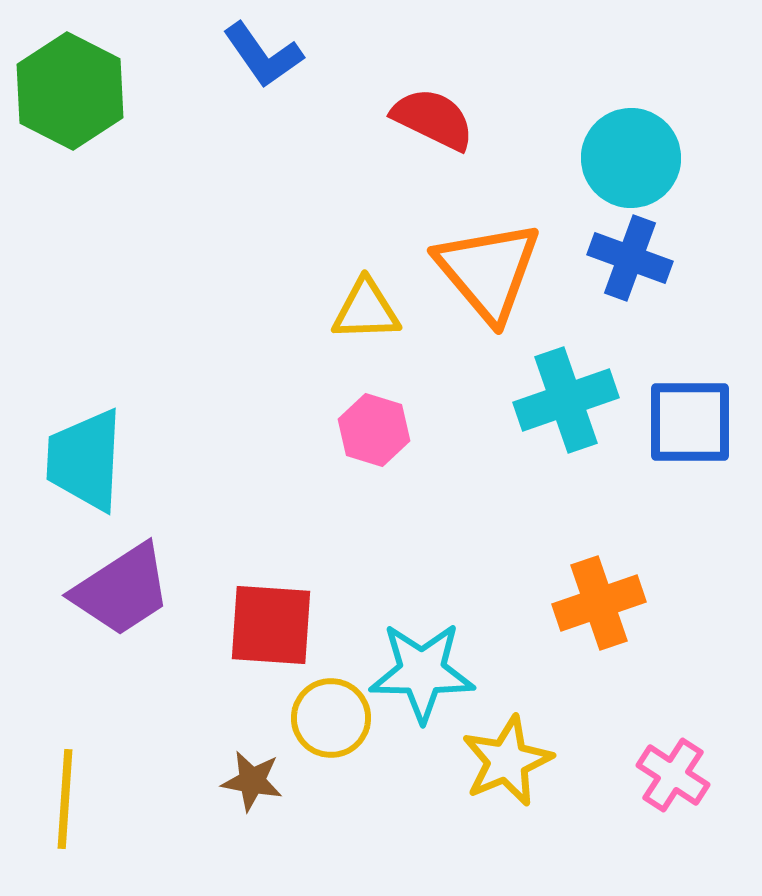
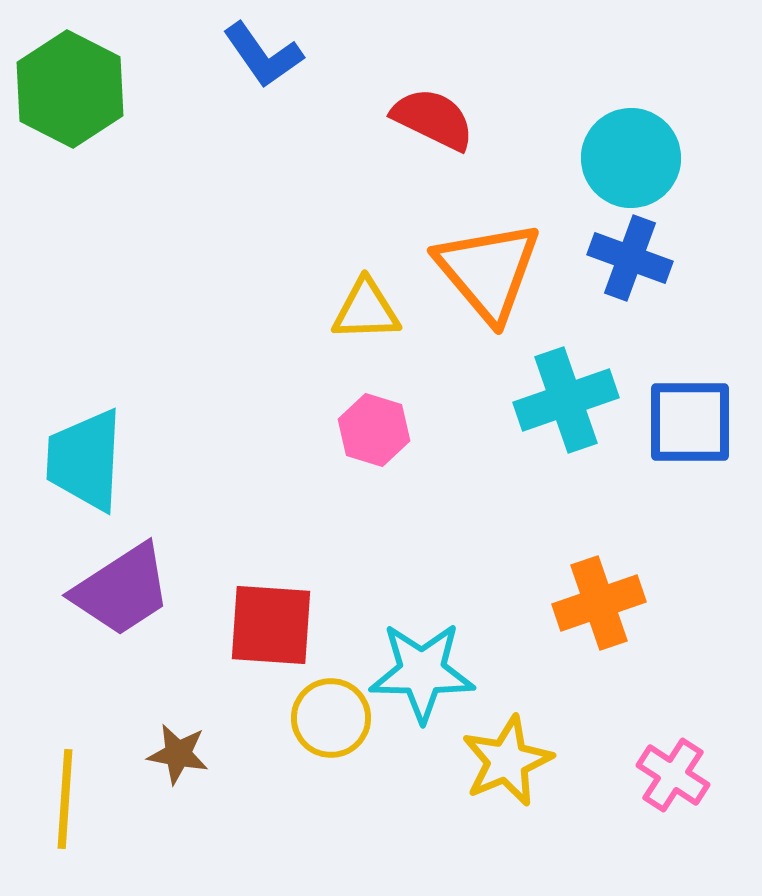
green hexagon: moved 2 px up
brown star: moved 74 px left, 27 px up
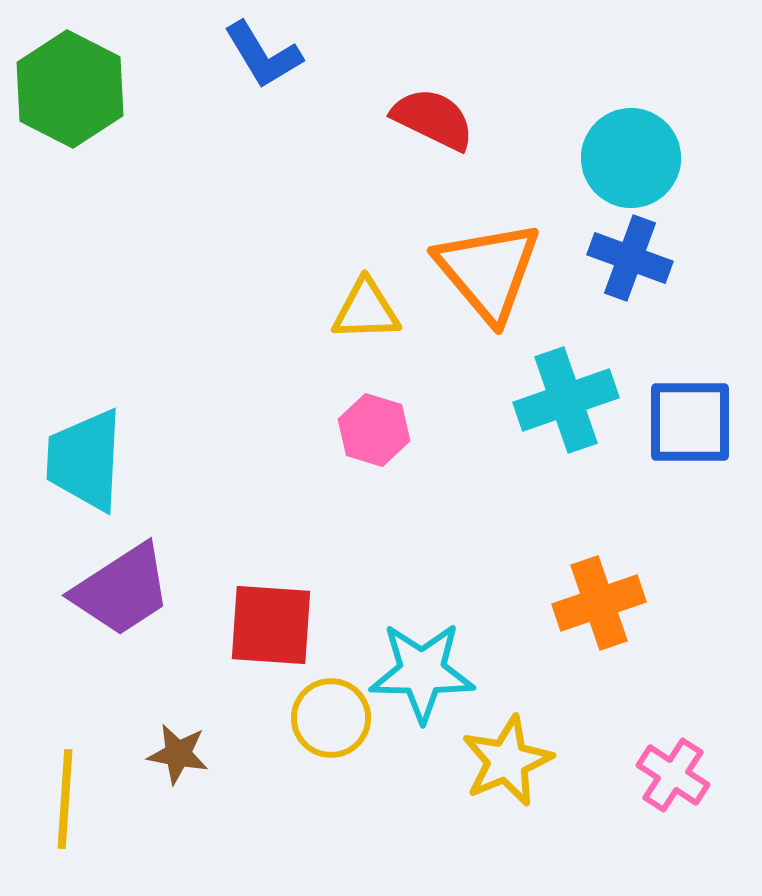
blue L-shape: rotated 4 degrees clockwise
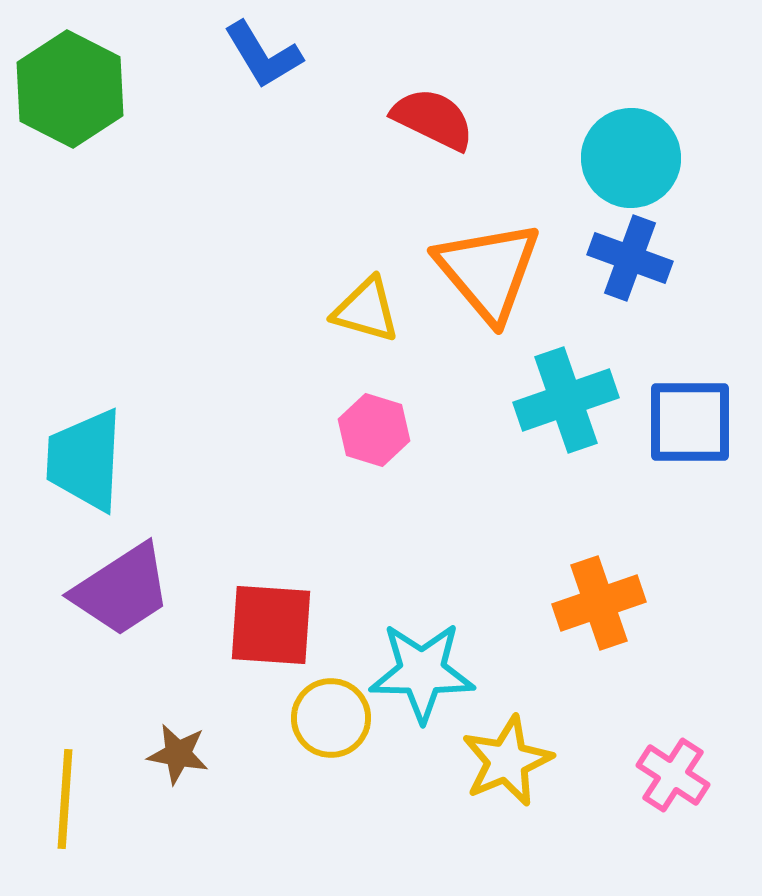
yellow triangle: rotated 18 degrees clockwise
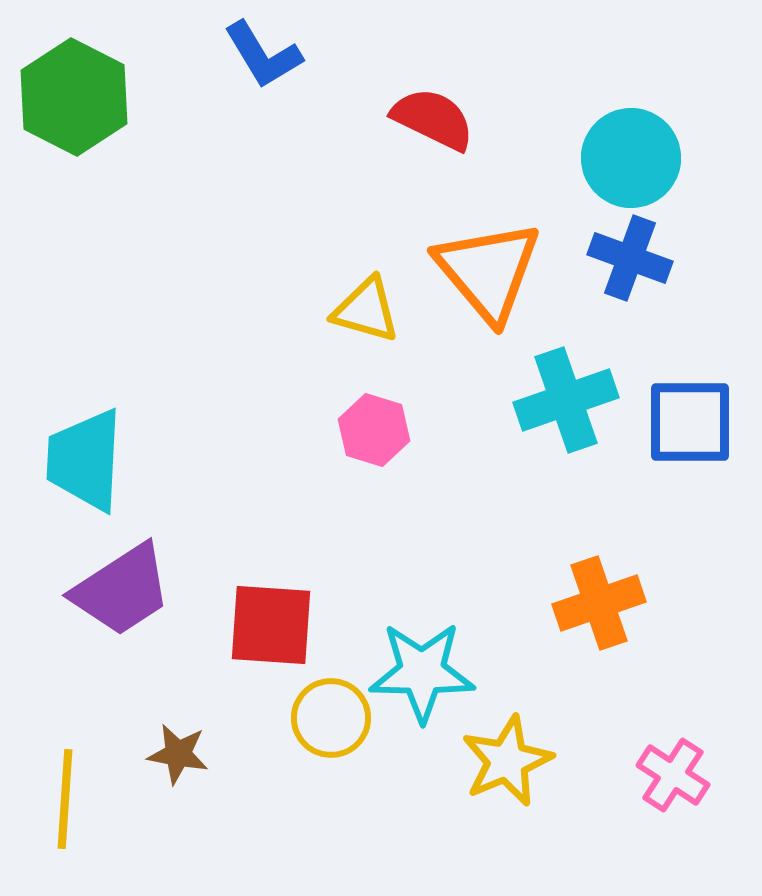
green hexagon: moved 4 px right, 8 px down
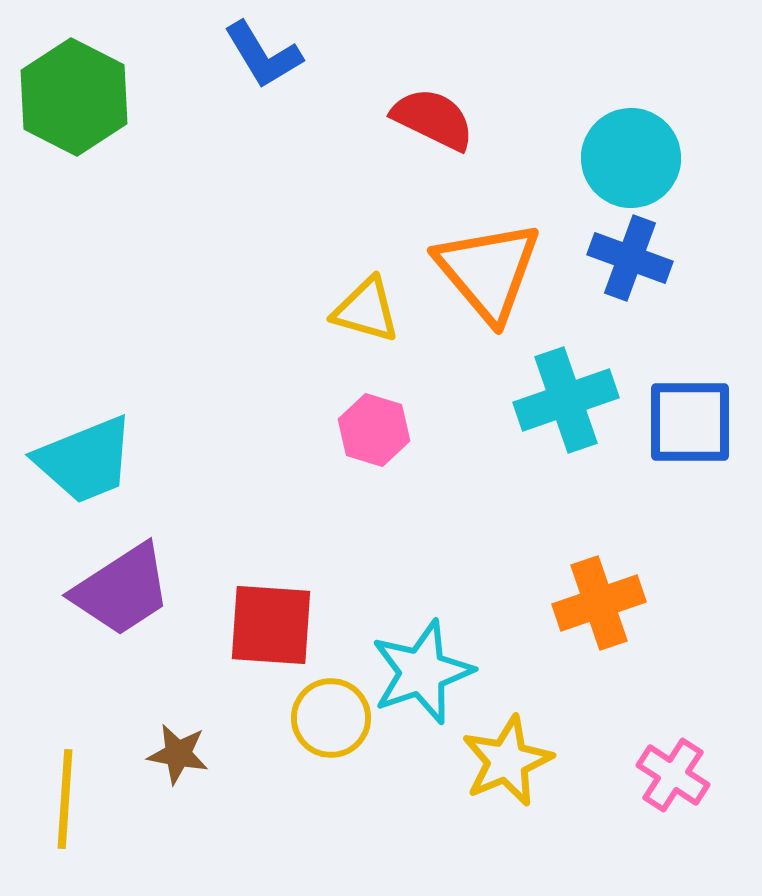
cyan trapezoid: rotated 115 degrees counterclockwise
cyan star: rotated 20 degrees counterclockwise
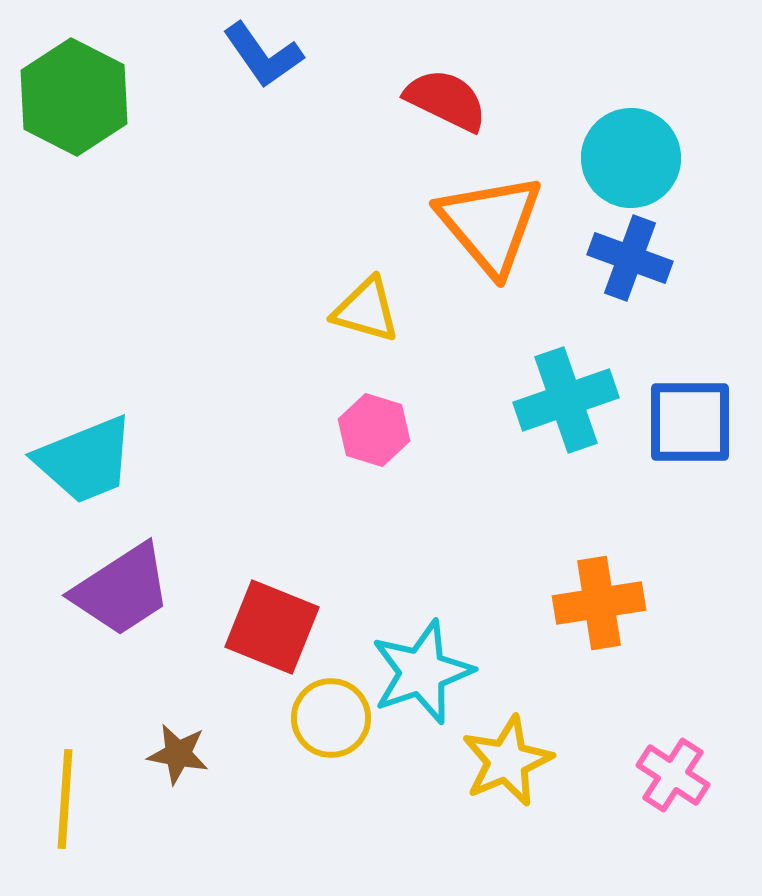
blue L-shape: rotated 4 degrees counterclockwise
red semicircle: moved 13 px right, 19 px up
orange triangle: moved 2 px right, 47 px up
orange cross: rotated 10 degrees clockwise
red square: moved 1 px right, 2 px down; rotated 18 degrees clockwise
